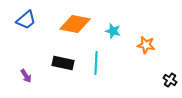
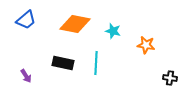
black cross: moved 2 px up; rotated 24 degrees counterclockwise
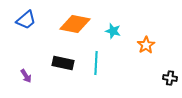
orange star: rotated 30 degrees clockwise
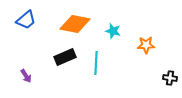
orange star: rotated 30 degrees clockwise
black rectangle: moved 2 px right, 6 px up; rotated 35 degrees counterclockwise
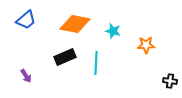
black cross: moved 3 px down
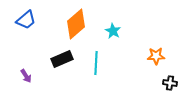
orange diamond: moved 1 px right; rotated 52 degrees counterclockwise
cyan star: rotated 14 degrees clockwise
orange star: moved 10 px right, 11 px down
black rectangle: moved 3 px left, 2 px down
black cross: moved 2 px down
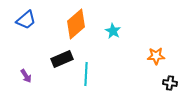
cyan line: moved 10 px left, 11 px down
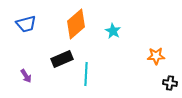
blue trapezoid: moved 4 px down; rotated 25 degrees clockwise
